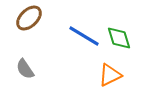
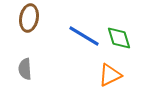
brown ellipse: rotated 36 degrees counterclockwise
gray semicircle: rotated 30 degrees clockwise
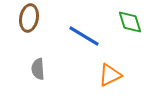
green diamond: moved 11 px right, 16 px up
gray semicircle: moved 13 px right
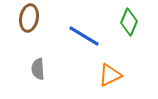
green diamond: moved 1 px left; rotated 40 degrees clockwise
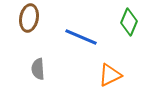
blue line: moved 3 px left, 1 px down; rotated 8 degrees counterclockwise
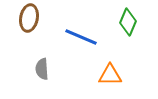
green diamond: moved 1 px left
gray semicircle: moved 4 px right
orange triangle: rotated 25 degrees clockwise
